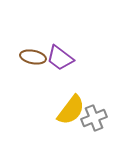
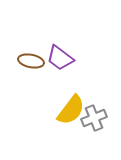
brown ellipse: moved 2 px left, 4 px down
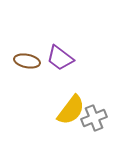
brown ellipse: moved 4 px left
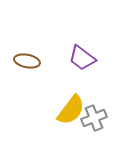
purple trapezoid: moved 22 px right
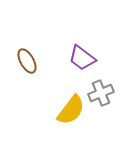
brown ellipse: rotated 50 degrees clockwise
gray cross: moved 7 px right, 25 px up
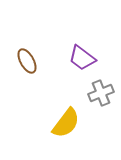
yellow semicircle: moved 5 px left, 13 px down
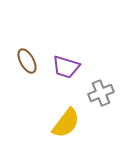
purple trapezoid: moved 16 px left, 9 px down; rotated 20 degrees counterclockwise
